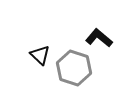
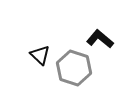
black L-shape: moved 1 px right, 1 px down
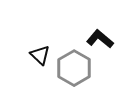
gray hexagon: rotated 12 degrees clockwise
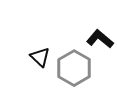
black triangle: moved 2 px down
